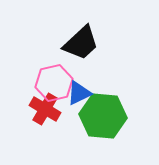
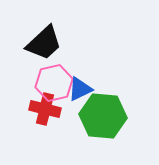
black trapezoid: moved 37 px left
blue triangle: moved 1 px right, 4 px up
red cross: rotated 16 degrees counterclockwise
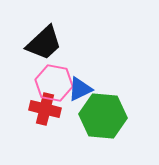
pink hexagon: rotated 24 degrees clockwise
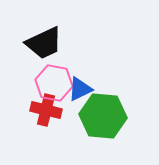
black trapezoid: rotated 18 degrees clockwise
red cross: moved 1 px right, 1 px down
